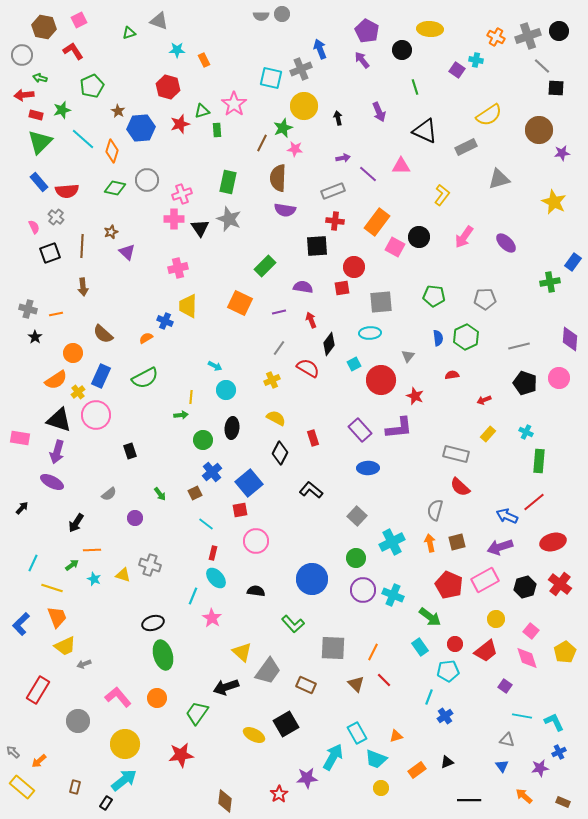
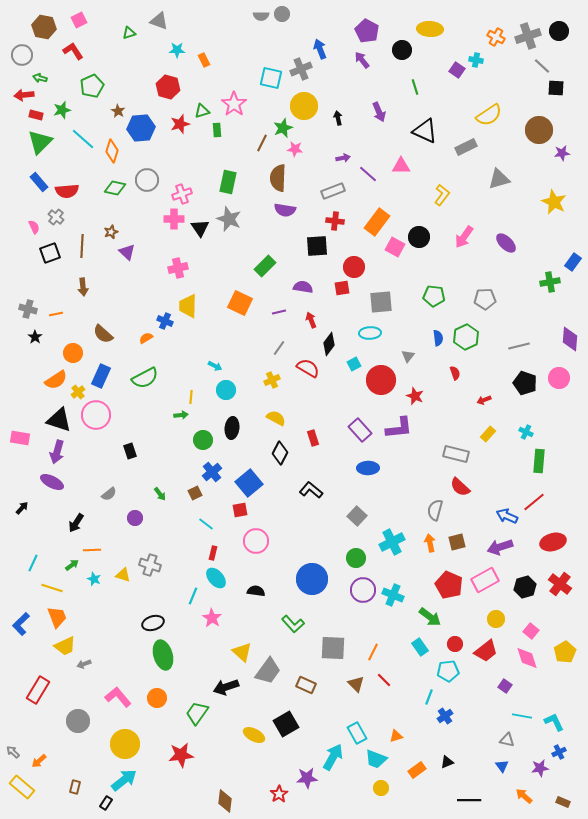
red semicircle at (452, 375): moved 3 px right, 2 px up; rotated 80 degrees clockwise
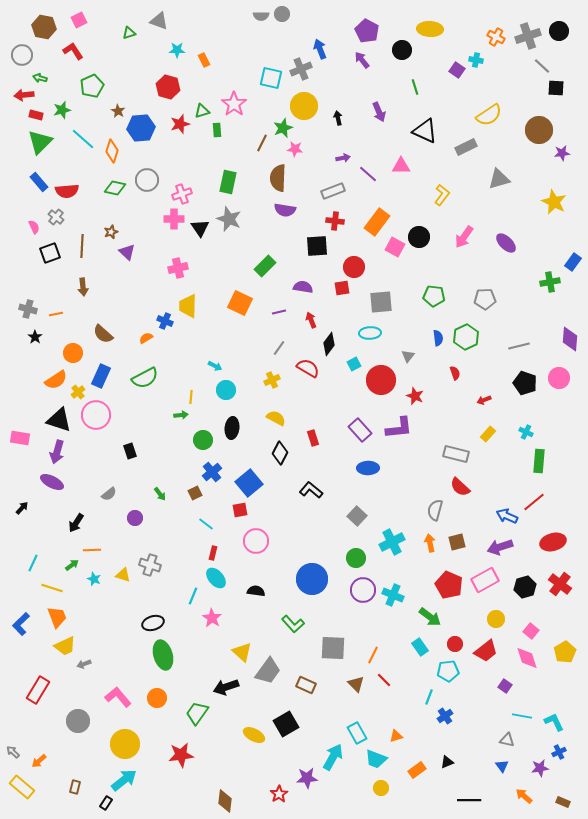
orange line at (373, 652): moved 3 px down
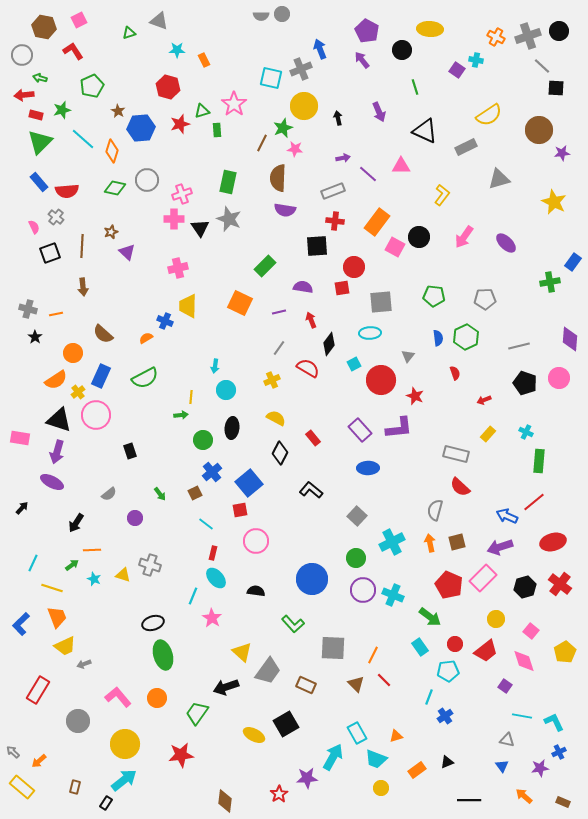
cyan arrow at (215, 366): rotated 72 degrees clockwise
red rectangle at (313, 438): rotated 21 degrees counterclockwise
pink rectangle at (485, 580): moved 2 px left, 2 px up; rotated 16 degrees counterclockwise
pink diamond at (527, 658): moved 3 px left, 3 px down
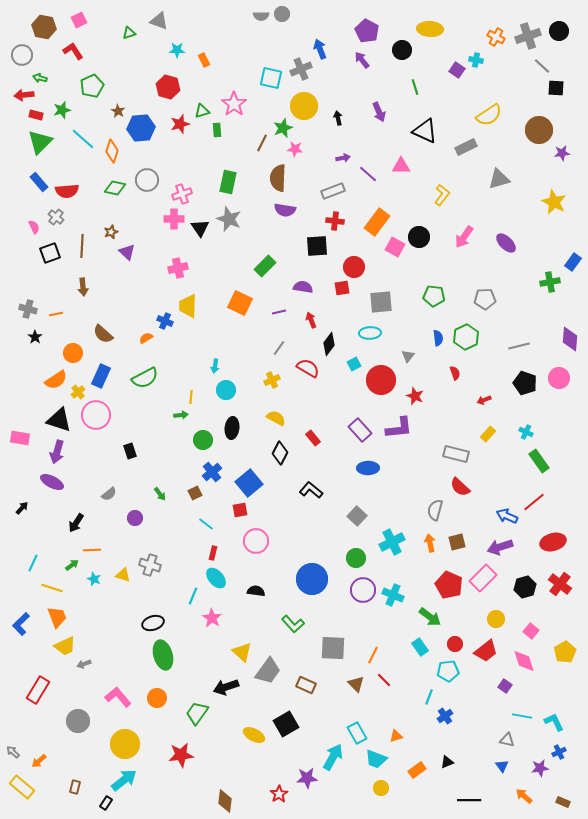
green rectangle at (539, 461): rotated 40 degrees counterclockwise
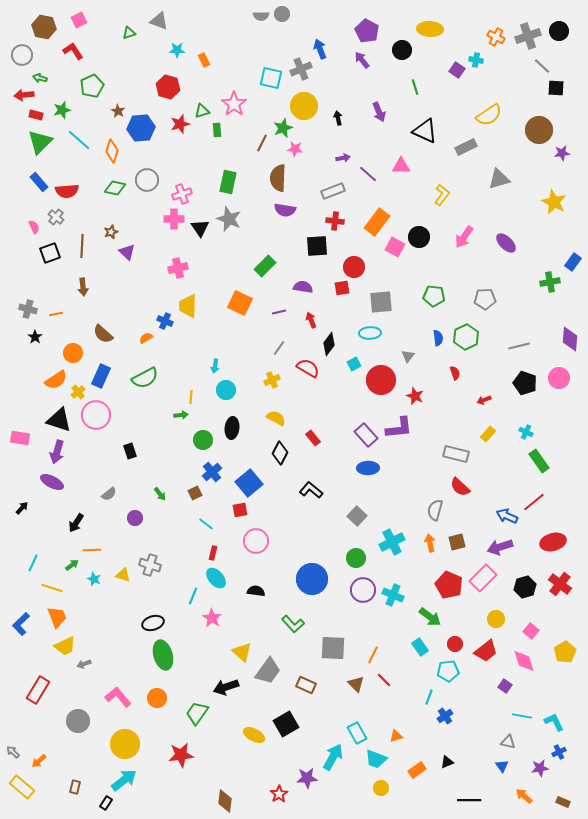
cyan line at (83, 139): moved 4 px left, 1 px down
purple rectangle at (360, 430): moved 6 px right, 5 px down
gray triangle at (507, 740): moved 1 px right, 2 px down
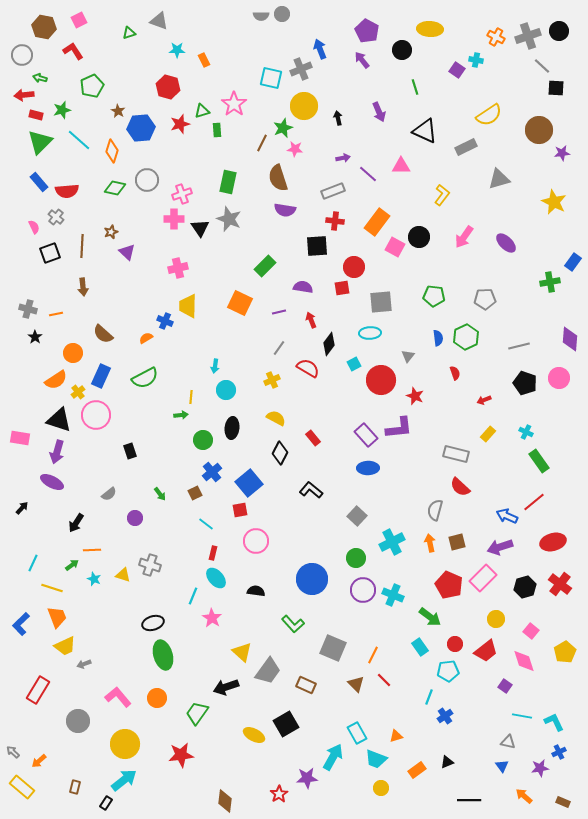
brown semicircle at (278, 178): rotated 20 degrees counterclockwise
gray square at (333, 648): rotated 20 degrees clockwise
